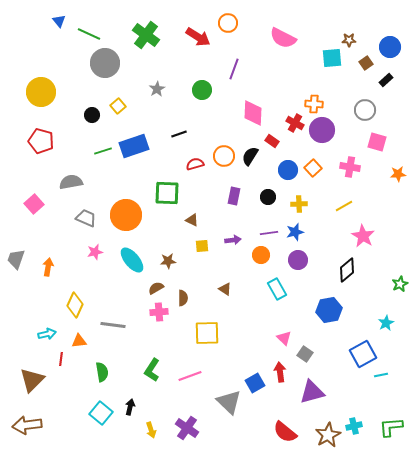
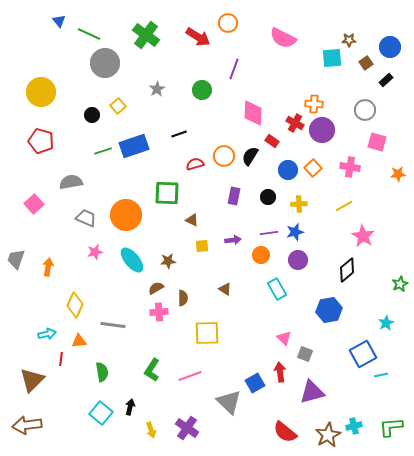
gray square at (305, 354): rotated 14 degrees counterclockwise
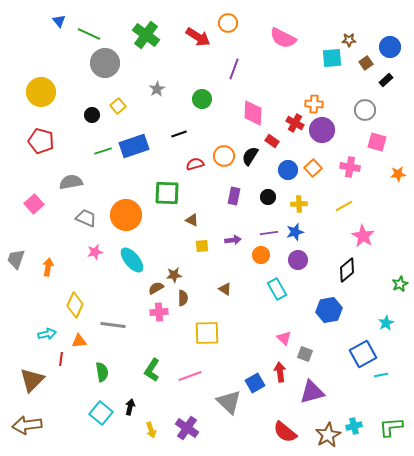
green circle at (202, 90): moved 9 px down
brown star at (168, 261): moved 6 px right, 14 px down
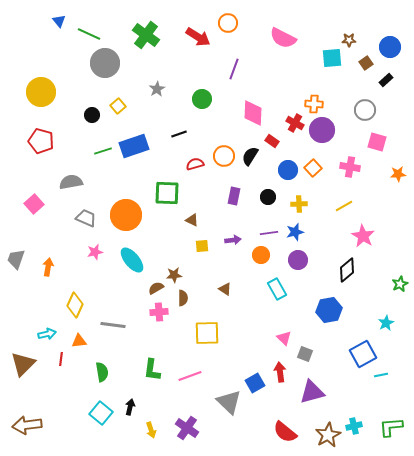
green L-shape at (152, 370): rotated 25 degrees counterclockwise
brown triangle at (32, 380): moved 9 px left, 16 px up
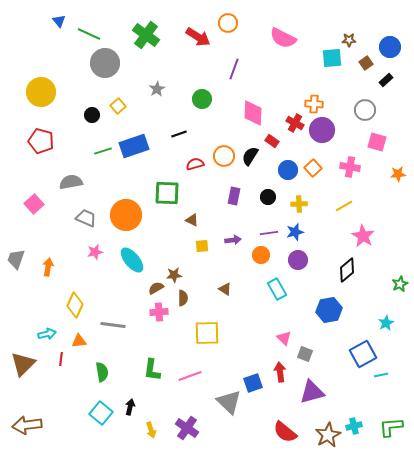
blue square at (255, 383): moved 2 px left; rotated 12 degrees clockwise
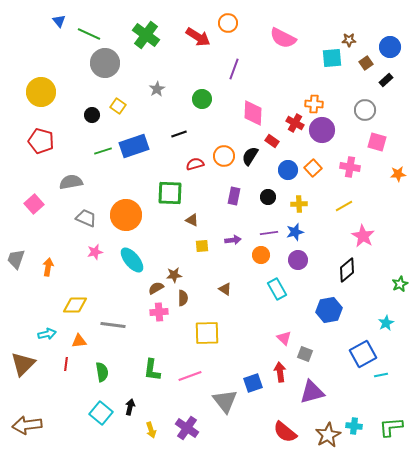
yellow square at (118, 106): rotated 14 degrees counterclockwise
green square at (167, 193): moved 3 px right
yellow diamond at (75, 305): rotated 65 degrees clockwise
red line at (61, 359): moved 5 px right, 5 px down
gray triangle at (229, 402): moved 4 px left, 1 px up; rotated 8 degrees clockwise
cyan cross at (354, 426): rotated 21 degrees clockwise
